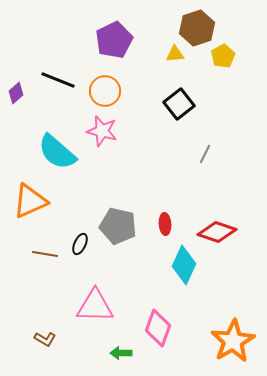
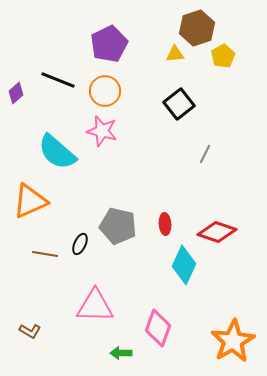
purple pentagon: moved 5 px left, 4 px down
brown L-shape: moved 15 px left, 8 px up
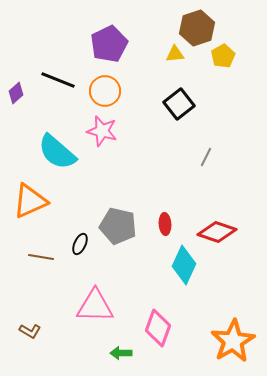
gray line: moved 1 px right, 3 px down
brown line: moved 4 px left, 3 px down
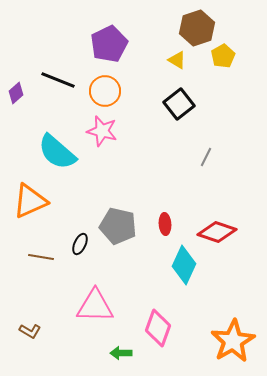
yellow triangle: moved 2 px right, 6 px down; rotated 36 degrees clockwise
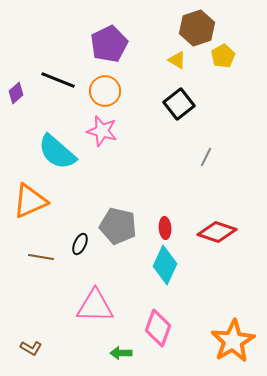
red ellipse: moved 4 px down
cyan diamond: moved 19 px left
brown L-shape: moved 1 px right, 17 px down
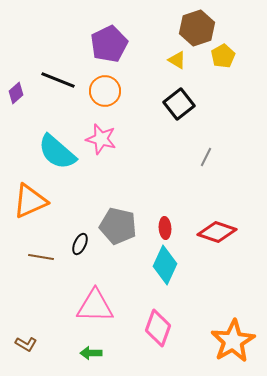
pink star: moved 1 px left, 8 px down
brown L-shape: moved 5 px left, 4 px up
green arrow: moved 30 px left
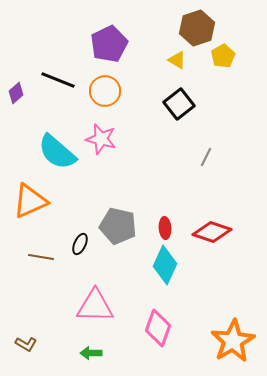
red diamond: moved 5 px left
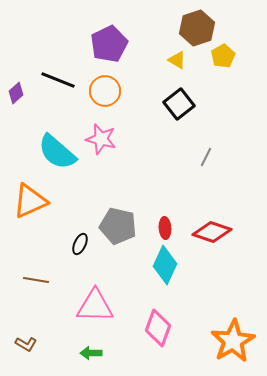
brown line: moved 5 px left, 23 px down
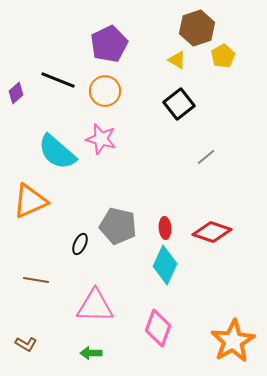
gray line: rotated 24 degrees clockwise
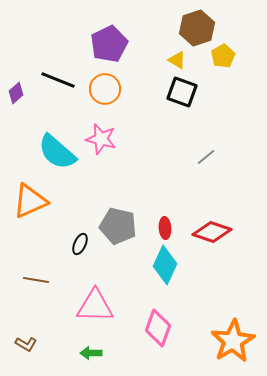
orange circle: moved 2 px up
black square: moved 3 px right, 12 px up; rotated 32 degrees counterclockwise
